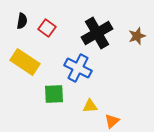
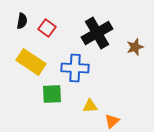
brown star: moved 2 px left, 11 px down
yellow rectangle: moved 6 px right
blue cross: moved 3 px left; rotated 24 degrees counterclockwise
green square: moved 2 px left
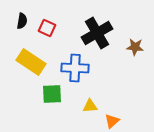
red square: rotated 12 degrees counterclockwise
brown star: rotated 24 degrees clockwise
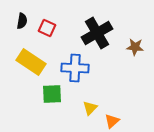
yellow triangle: moved 2 px down; rotated 42 degrees counterclockwise
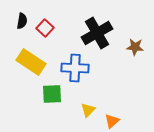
red square: moved 2 px left; rotated 18 degrees clockwise
yellow triangle: moved 2 px left, 2 px down
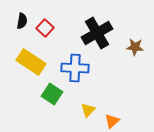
green square: rotated 35 degrees clockwise
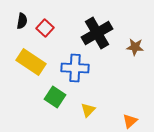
green square: moved 3 px right, 3 px down
orange triangle: moved 18 px right
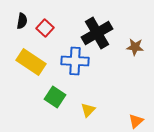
blue cross: moved 7 px up
orange triangle: moved 6 px right
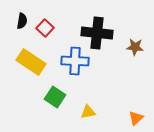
black cross: rotated 36 degrees clockwise
yellow triangle: moved 2 px down; rotated 35 degrees clockwise
orange triangle: moved 3 px up
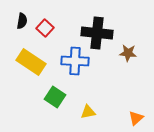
brown star: moved 7 px left, 6 px down
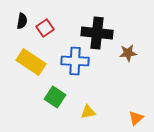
red square: rotated 12 degrees clockwise
brown star: rotated 12 degrees counterclockwise
